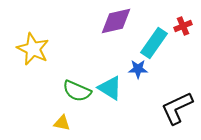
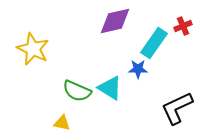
purple diamond: moved 1 px left
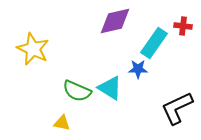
red cross: rotated 30 degrees clockwise
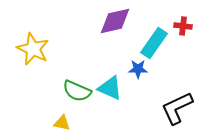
cyan triangle: rotated 8 degrees counterclockwise
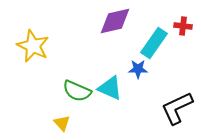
yellow star: moved 3 px up
yellow triangle: rotated 36 degrees clockwise
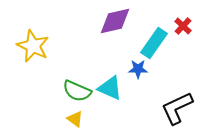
red cross: rotated 36 degrees clockwise
yellow triangle: moved 13 px right, 4 px up; rotated 12 degrees counterclockwise
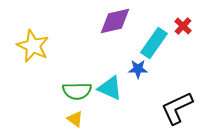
green semicircle: rotated 24 degrees counterclockwise
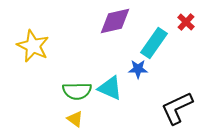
red cross: moved 3 px right, 4 px up
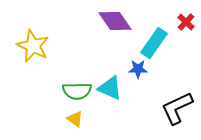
purple diamond: rotated 68 degrees clockwise
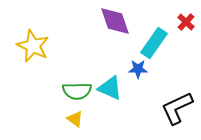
purple diamond: rotated 16 degrees clockwise
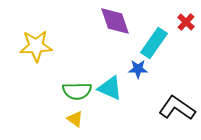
yellow star: moved 3 px right; rotated 28 degrees counterclockwise
black L-shape: rotated 60 degrees clockwise
